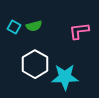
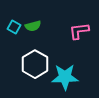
green semicircle: moved 1 px left
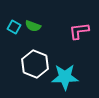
green semicircle: rotated 35 degrees clockwise
white hexagon: rotated 8 degrees counterclockwise
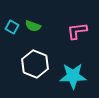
cyan square: moved 2 px left
pink L-shape: moved 2 px left
cyan star: moved 8 px right, 1 px up
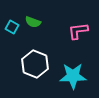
green semicircle: moved 4 px up
pink L-shape: moved 1 px right
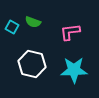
pink L-shape: moved 8 px left, 1 px down
white hexagon: moved 3 px left; rotated 8 degrees counterclockwise
cyan star: moved 1 px right, 6 px up
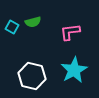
green semicircle: rotated 35 degrees counterclockwise
white hexagon: moved 12 px down
cyan star: rotated 28 degrees counterclockwise
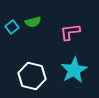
cyan square: rotated 24 degrees clockwise
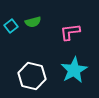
cyan square: moved 1 px left, 1 px up
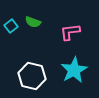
green semicircle: rotated 35 degrees clockwise
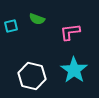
green semicircle: moved 4 px right, 3 px up
cyan square: rotated 24 degrees clockwise
cyan star: rotated 8 degrees counterclockwise
